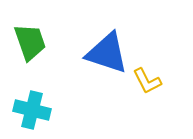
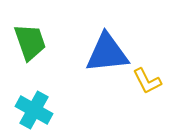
blue triangle: rotated 24 degrees counterclockwise
cyan cross: moved 2 px right; rotated 15 degrees clockwise
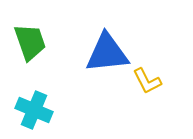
cyan cross: rotated 6 degrees counterclockwise
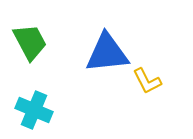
green trapezoid: rotated 9 degrees counterclockwise
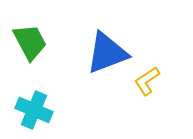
blue triangle: rotated 15 degrees counterclockwise
yellow L-shape: rotated 84 degrees clockwise
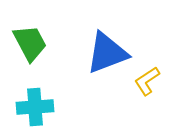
green trapezoid: moved 1 px down
cyan cross: moved 1 px right, 3 px up; rotated 27 degrees counterclockwise
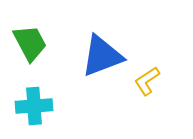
blue triangle: moved 5 px left, 3 px down
cyan cross: moved 1 px left, 1 px up
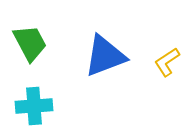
blue triangle: moved 3 px right
yellow L-shape: moved 20 px right, 19 px up
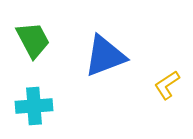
green trapezoid: moved 3 px right, 3 px up
yellow L-shape: moved 23 px down
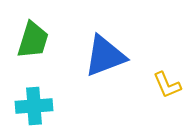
green trapezoid: rotated 45 degrees clockwise
yellow L-shape: rotated 80 degrees counterclockwise
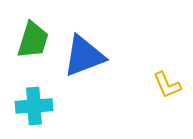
blue triangle: moved 21 px left
